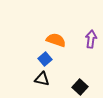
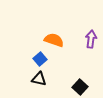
orange semicircle: moved 2 px left
blue square: moved 5 px left
black triangle: moved 3 px left
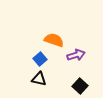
purple arrow: moved 15 px left, 16 px down; rotated 66 degrees clockwise
black square: moved 1 px up
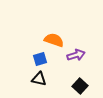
blue square: rotated 24 degrees clockwise
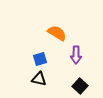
orange semicircle: moved 3 px right, 7 px up; rotated 12 degrees clockwise
purple arrow: rotated 108 degrees clockwise
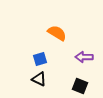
purple arrow: moved 8 px right, 2 px down; rotated 90 degrees clockwise
black triangle: rotated 14 degrees clockwise
black square: rotated 21 degrees counterclockwise
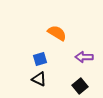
black square: rotated 28 degrees clockwise
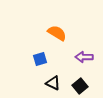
black triangle: moved 14 px right, 4 px down
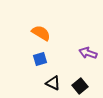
orange semicircle: moved 16 px left
purple arrow: moved 4 px right, 4 px up; rotated 18 degrees clockwise
